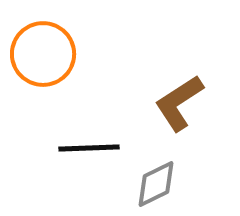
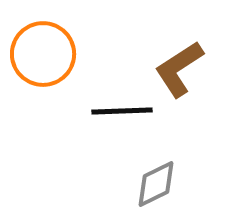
brown L-shape: moved 34 px up
black line: moved 33 px right, 37 px up
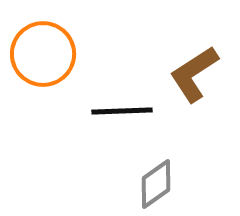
brown L-shape: moved 15 px right, 5 px down
gray diamond: rotated 9 degrees counterclockwise
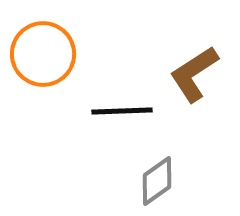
gray diamond: moved 1 px right, 3 px up
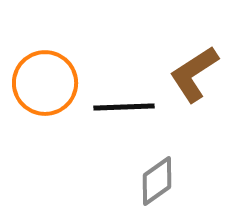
orange circle: moved 2 px right, 29 px down
black line: moved 2 px right, 4 px up
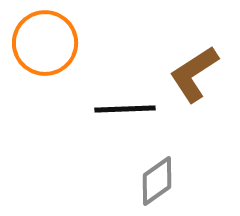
orange circle: moved 40 px up
black line: moved 1 px right, 2 px down
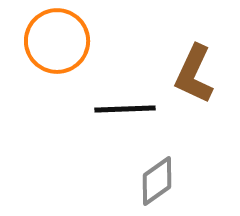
orange circle: moved 12 px right, 2 px up
brown L-shape: rotated 32 degrees counterclockwise
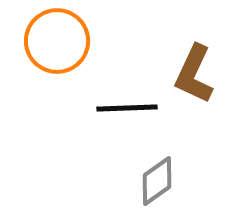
black line: moved 2 px right, 1 px up
